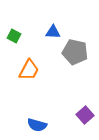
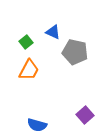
blue triangle: rotated 21 degrees clockwise
green square: moved 12 px right, 6 px down; rotated 24 degrees clockwise
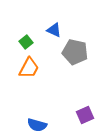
blue triangle: moved 1 px right, 2 px up
orange trapezoid: moved 2 px up
purple square: rotated 18 degrees clockwise
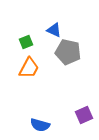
green square: rotated 16 degrees clockwise
gray pentagon: moved 7 px left
purple square: moved 1 px left
blue semicircle: moved 3 px right
